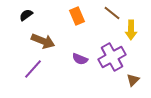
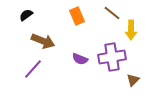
purple cross: rotated 20 degrees clockwise
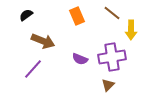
brown triangle: moved 25 px left, 5 px down
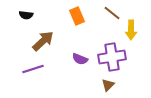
black semicircle: rotated 136 degrees counterclockwise
brown arrow: rotated 65 degrees counterclockwise
purple line: rotated 30 degrees clockwise
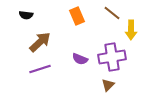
brown arrow: moved 3 px left, 1 px down
purple line: moved 7 px right
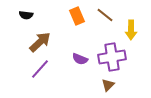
brown line: moved 7 px left, 2 px down
purple line: rotated 30 degrees counterclockwise
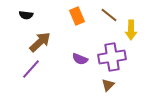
brown line: moved 4 px right
purple line: moved 9 px left
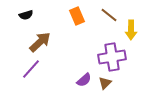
black semicircle: rotated 24 degrees counterclockwise
purple semicircle: moved 4 px right, 21 px down; rotated 63 degrees counterclockwise
brown triangle: moved 3 px left, 2 px up
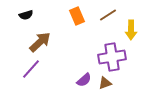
brown line: moved 1 px left; rotated 72 degrees counterclockwise
brown triangle: rotated 24 degrees clockwise
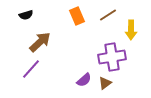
brown triangle: rotated 16 degrees counterclockwise
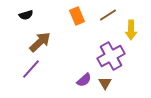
purple cross: moved 1 px left, 1 px up; rotated 20 degrees counterclockwise
brown triangle: rotated 24 degrees counterclockwise
